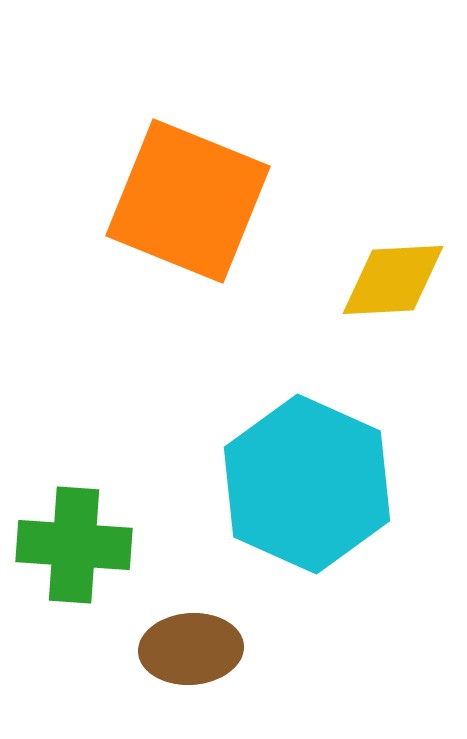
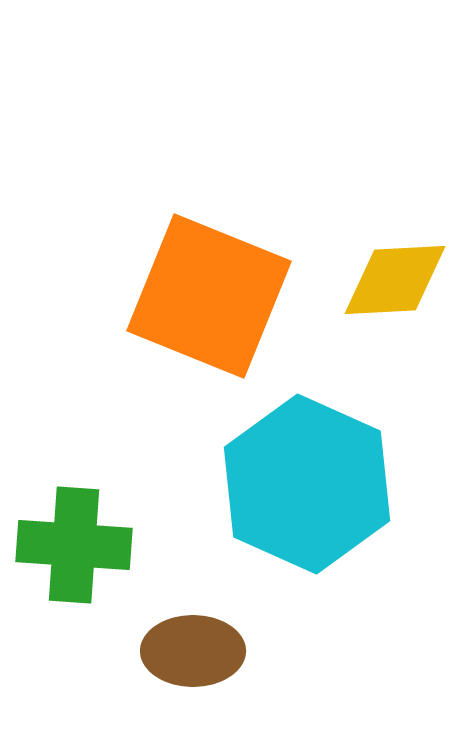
orange square: moved 21 px right, 95 px down
yellow diamond: moved 2 px right
brown ellipse: moved 2 px right, 2 px down; rotated 4 degrees clockwise
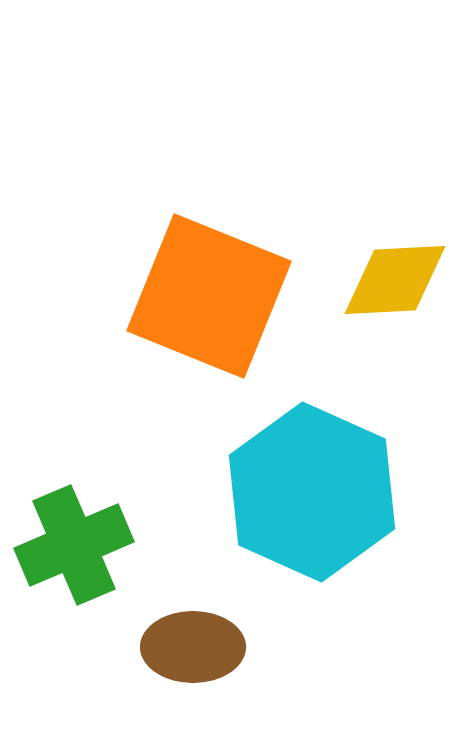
cyan hexagon: moved 5 px right, 8 px down
green cross: rotated 27 degrees counterclockwise
brown ellipse: moved 4 px up
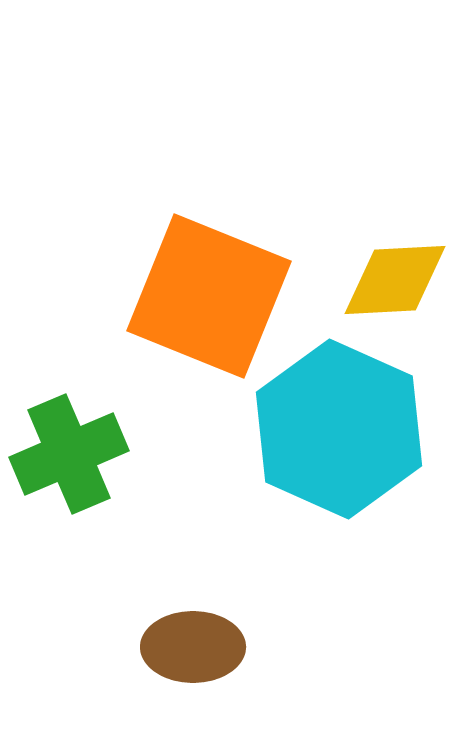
cyan hexagon: moved 27 px right, 63 px up
green cross: moved 5 px left, 91 px up
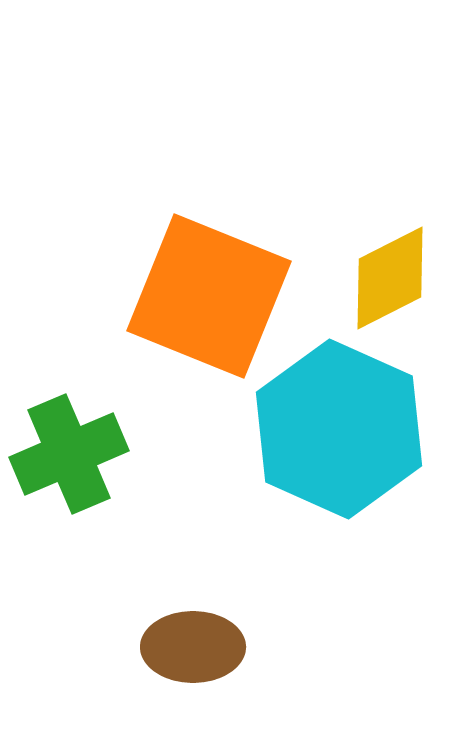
yellow diamond: moved 5 px left, 2 px up; rotated 24 degrees counterclockwise
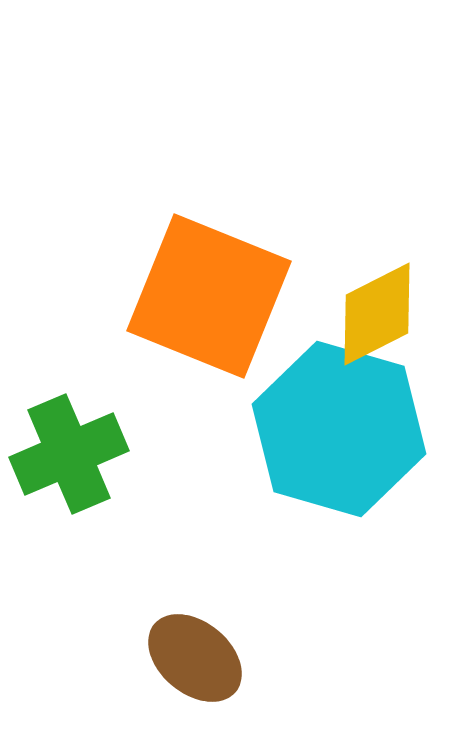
yellow diamond: moved 13 px left, 36 px down
cyan hexagon: rotated 8 degrees counterclockwise
brown ellipse: moved 2 px right, 11 px down; rotated 40 degrees clockwise
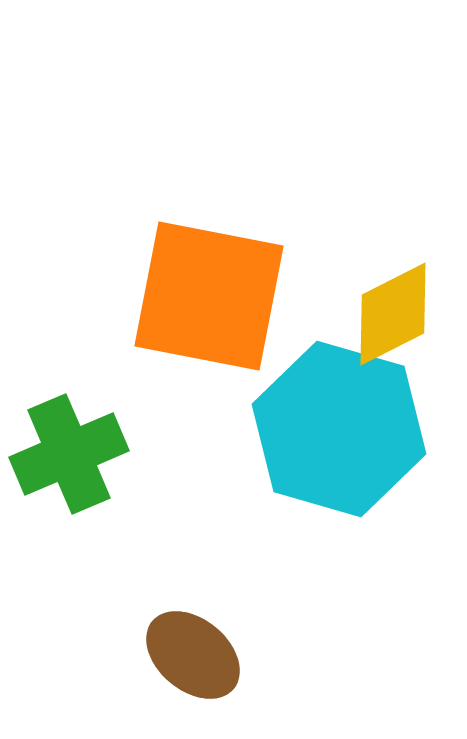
orange square: rotated 11 degrees counterclockwise
yellow diamond: moved 16 px right
brown ellipse: moved 2 px left, 3 px up
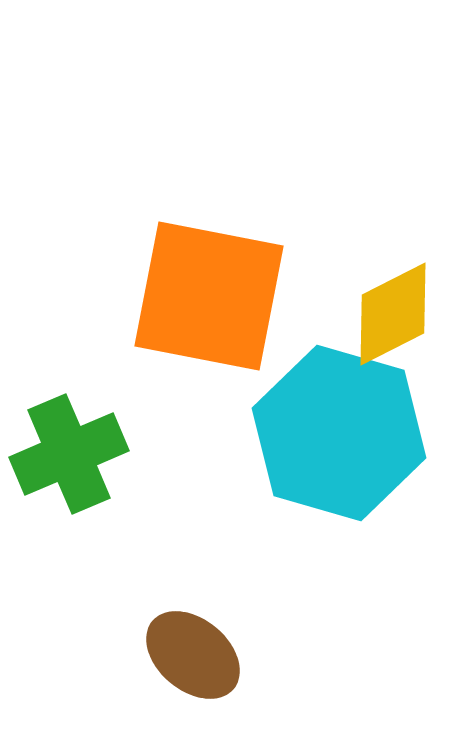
cyan hexagon: moved 4 px down
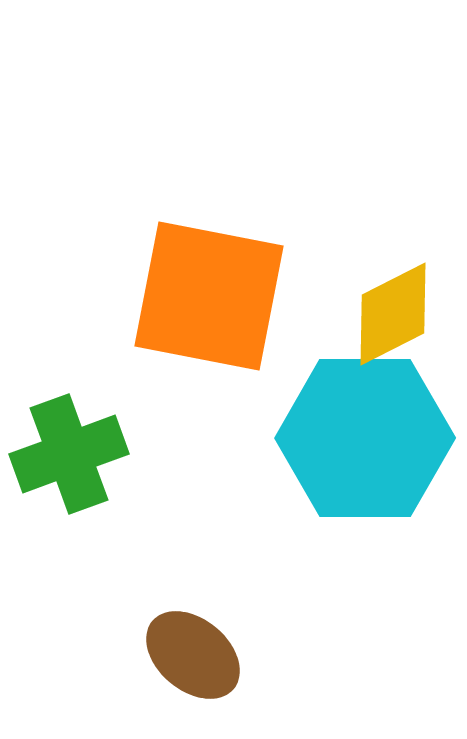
cyan hexagon: moved 26 px right, 5 px down; rotated 16 degrees counterclockwise
green cross: rotated 3 degrees clockwise
